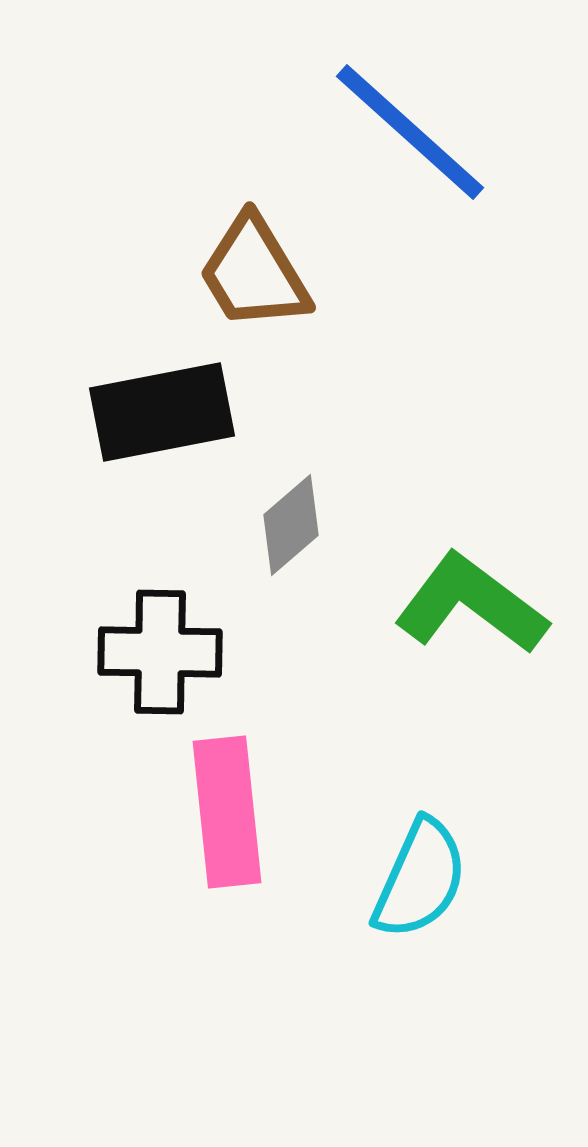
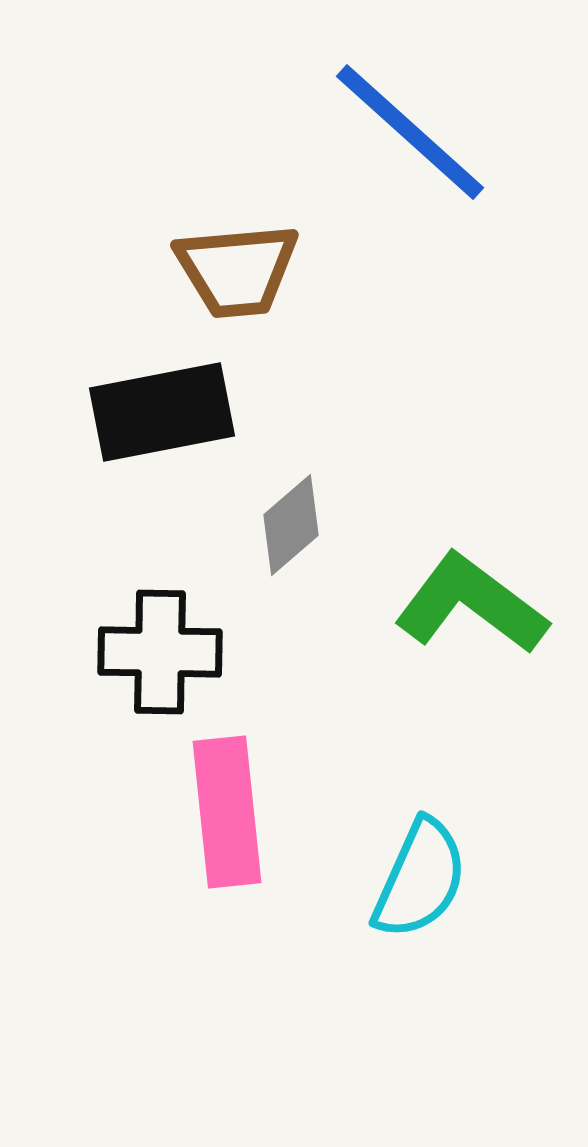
brown trapezoid: moved 17 px left, 3 px up; rotated 64 degrees counterclockwise
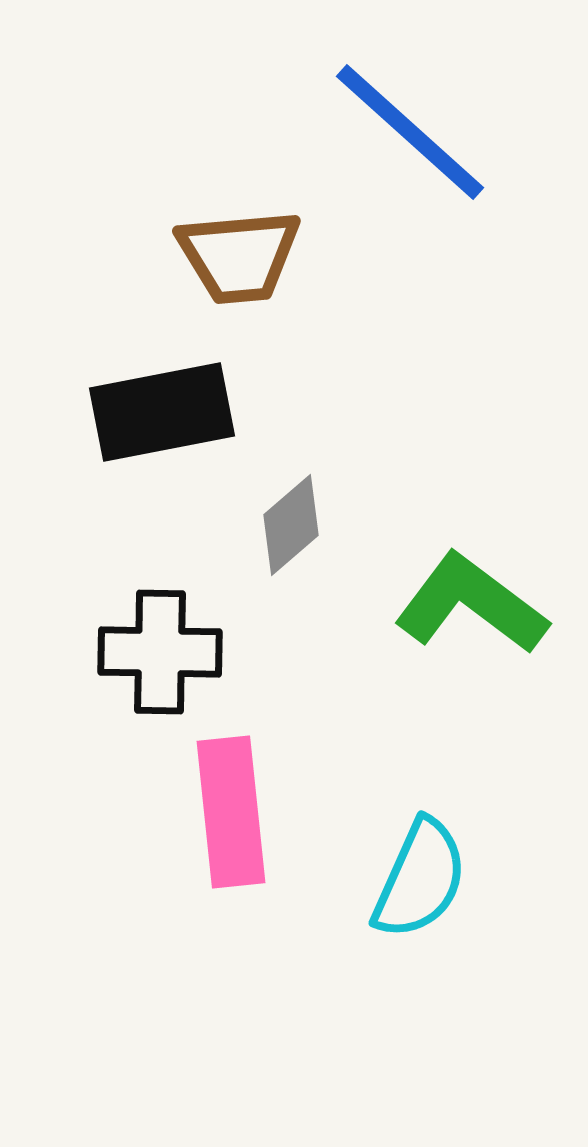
brown trapezoid: moved 2 px right, 14 px up
pink rectangle: moved 4 px right
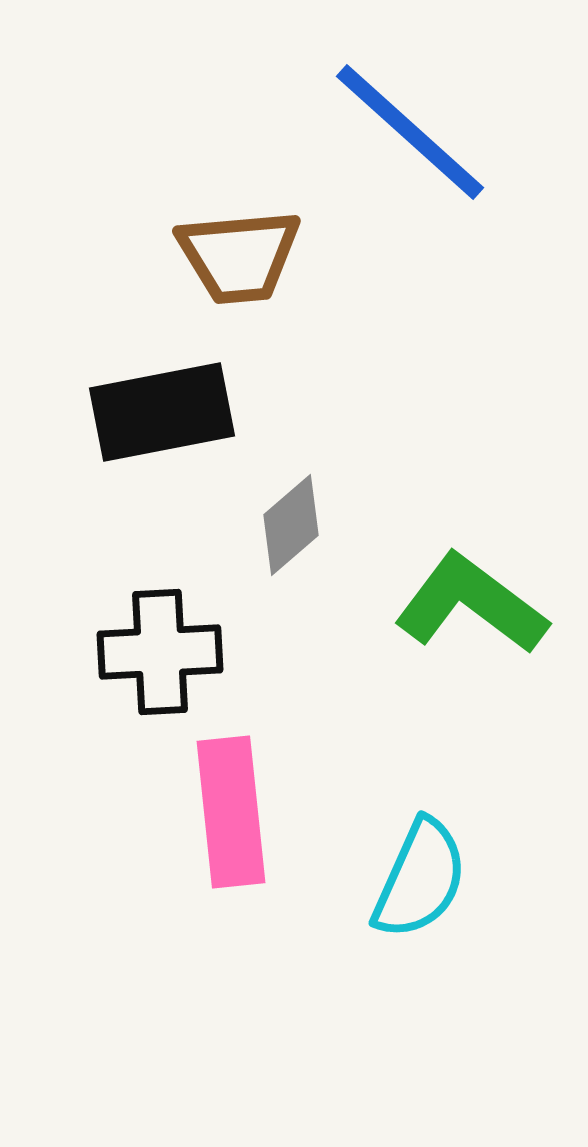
black cross: rotated 4 degrees counterclockwise
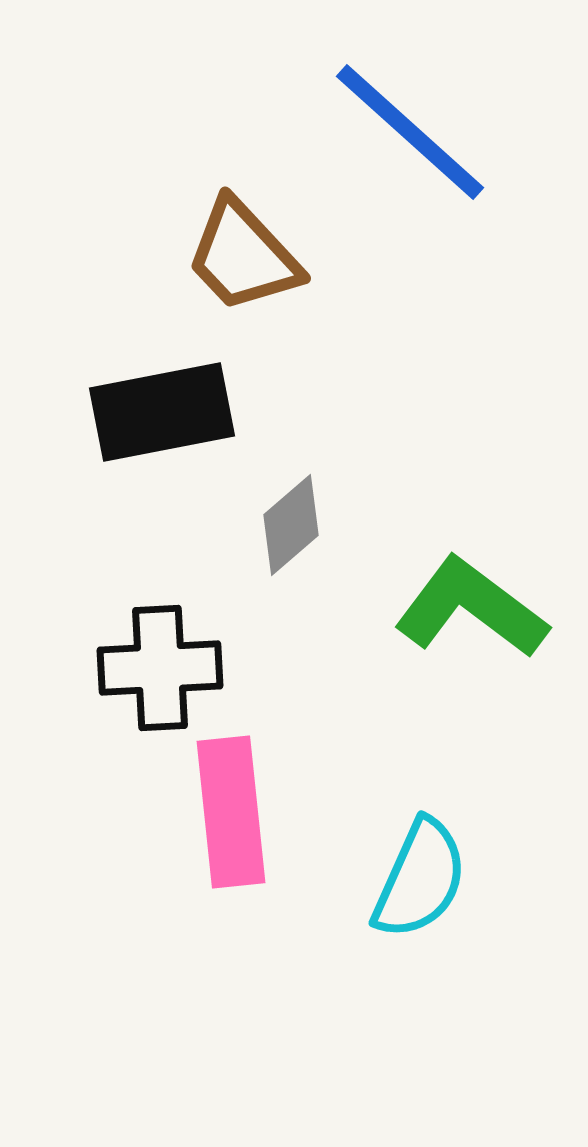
brown trapezoid: moved 4 px right; rotated 52 degrees clockwise
green L-shape: moved 4 px down
black cross: moved 16 px down
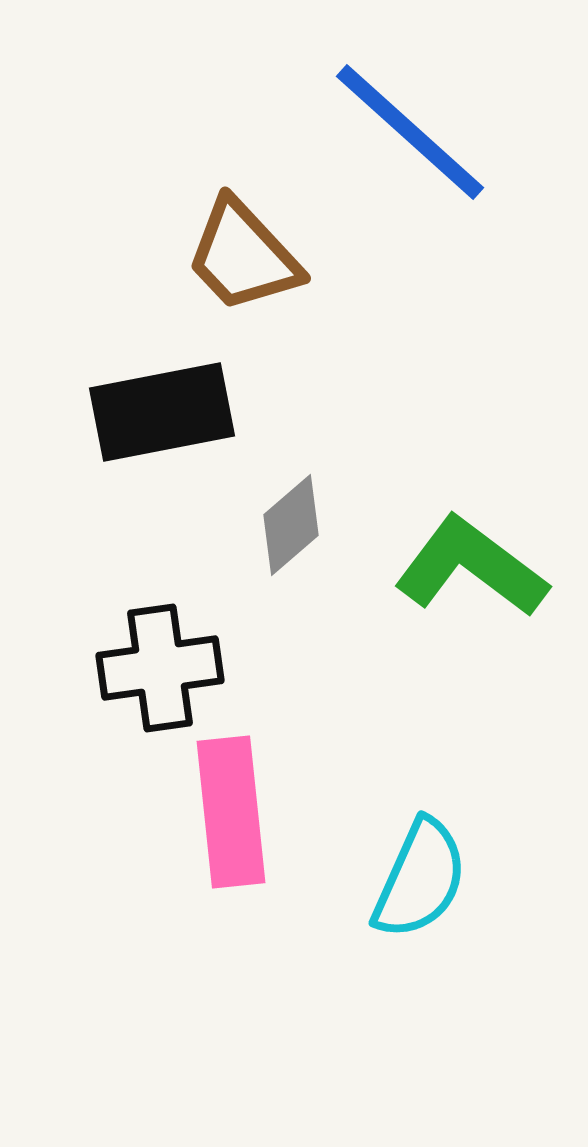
green L-shape: moved 41 px up
black cross: rotated 5 degrees counterclockwise
